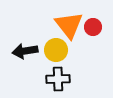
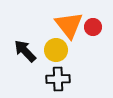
black arrow: rotated 55 degrees clockwise
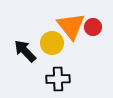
orange triangle: moved 2 px right, 1 px down
yellow circle: moved 4 px left, 7 px up
